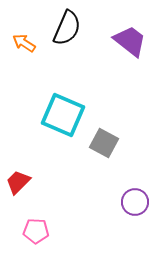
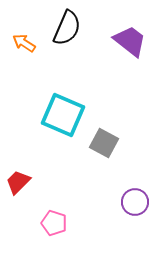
pink pentagon: moved 18 px right, 8 px up; rotated 15 degrees clockwise
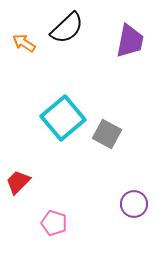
black semicircle: rotated 24 degrees clockwise
purple trapezoid: rotated 63 degrees clockwise
cyan square: moved 3 px down; rotated 27 degrees clockwise
gray square: moved 3 px right, 9 px up
purple circle: moved 1 px left, 2 px down
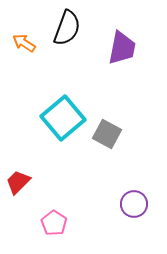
black semicircle: rotated 27 degrees counterclockwise
purple trapezoid: moved 8 px left, 7 px down
pink pentagon: rotated 15 degrees clockwise
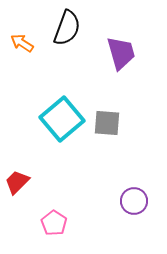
orange arrow: moved 2 px left
purple trapezoid: moved 1 px left, 5 px down; rotated 27 degrees counterclockwise
cyan square: moved 1 px left, 1 px down
gray square: moved 11 px up; rotated 24 degrees counterclockwise
red trapezoid: moved 1 px left
purple circle: moved 3 px up
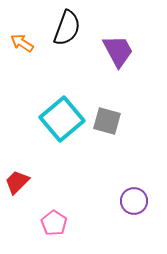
purple trapezoid: moved 3 px left, 2 px up; rotated 12 degrees counterclockwise
gray square: moved 2 px up; rotated 12 degrees clockwise
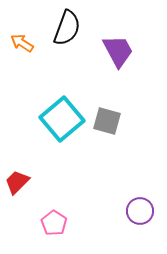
purple circle: moved 6 px right, 10 px down
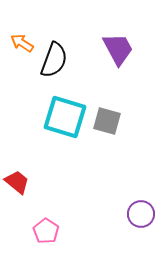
black semicircle: moved 13 px left, 32 px down
purple trapezoid: moved 2 px up
cyan square: moved 3 px right, 2 px up; rotated 33 degrees counterclockwise
red trapezoid: rotated 84 degrees clockwise
purple circle: moved 1 px right, 3 px down
pink pentagon: moved 8 px left, 8 px down
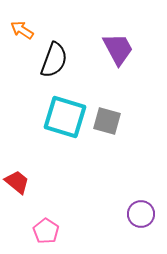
orange arrow: moved 13 px up
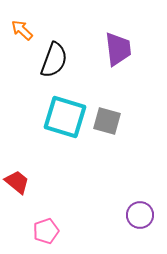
orange arrow: rotated 10 degrees clockwise
purple trapezoid: rotated 21 degrees clockwise
purple circle: moved 1 px left, 1 px down
pink pentagon: rotated 20 degrees clockwise
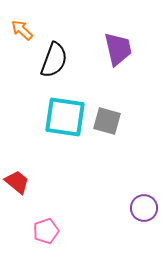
purple trapezoid: rotated 6 degrees counterclockwise
cyan square: rotated 9 degrees counterclockwise
purple circle: moved 4 px right, 7 px up
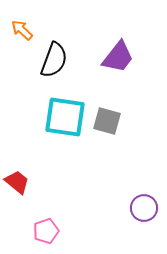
purple trapezoid: moved 8 px down; rotated 51 degrees clockwise
